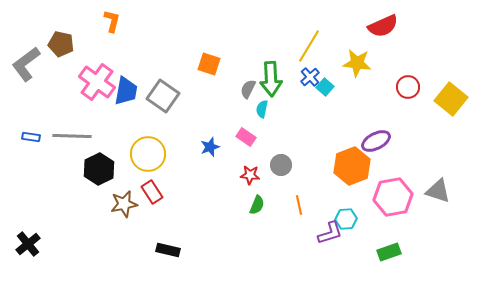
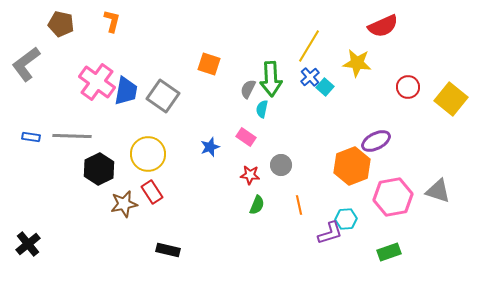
brown pentagon: moved 20 px up
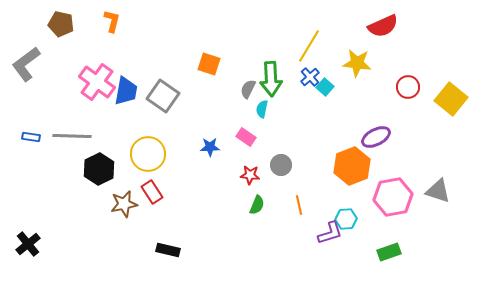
purple ellipse: moved 4 px up
blue star: rotated 18 degrees clockwise
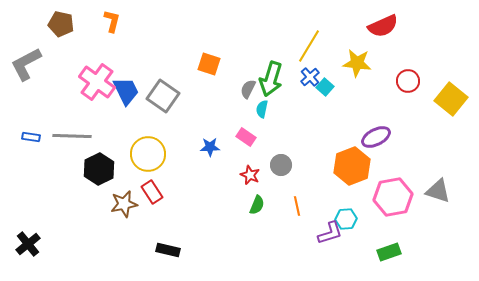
gray L-shape: rotated 9 degrees clockwise
green arrow: rotated 20 degrees clockwise
red circle: moved 6 px up
blue trapezoid: rotated 36 degrees counterclockwise
red star: rotated 18 degrees clockwise
orange line: moved 2 px left, 1 px down
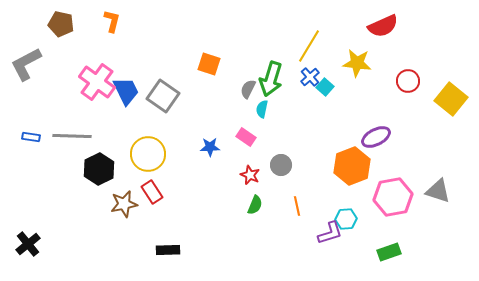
green semicircle: moved 2 px left
black rectangle: rotated 15 degrees counterclockwise
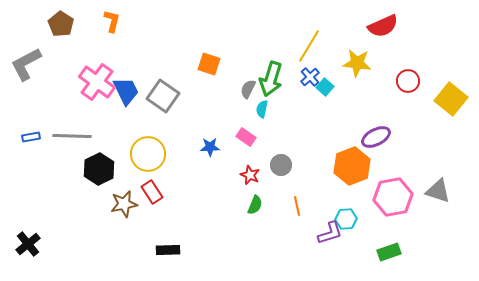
brown pentagon: rotated 20 degrees clockwise
blue rectangle: rotated 18 degrees counterclockwise
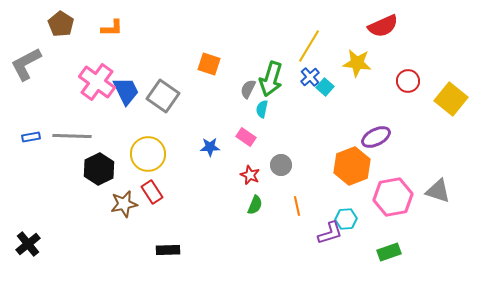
orange L-shape: moved 7 px down; rotated 75 degrees clockwise
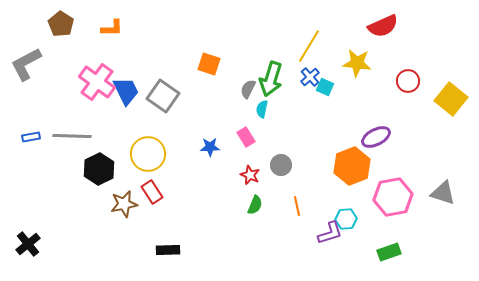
cyan square: rotated 18 degrees counterclockwise
pink rectangle: rotated 24 degrees clockwise
gray triangle: moved 5 px right, 2 px down
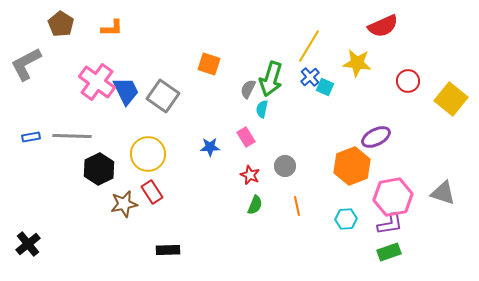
gray circle: moved 4 px right, 1 px down
purple L-shape: moved 60 px right, 9 px up; rotated 8 degrees clockwise
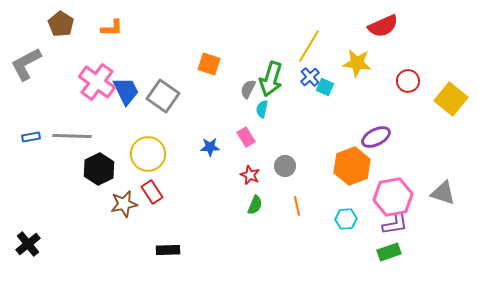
purple L-shape: moved 5 px right
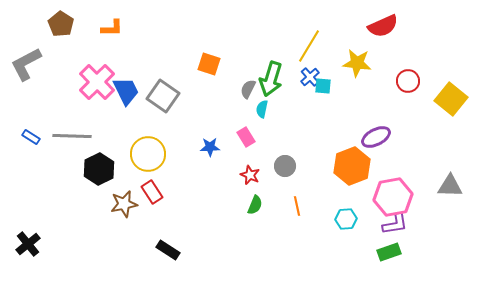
pink cross: rotated 9 degrees clockwise
cyan square: moved 2 px left, 1 px up; rotated 18 degrees counterclockwise
blue rectangle: rotated 42 degrees clockwise
gray triangle: moved 7 px right, 7 px up; rotated 16 degrees counterclockwise
black rectangle: rotated 35 degrees clockwise
